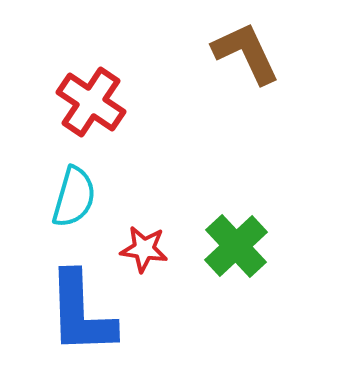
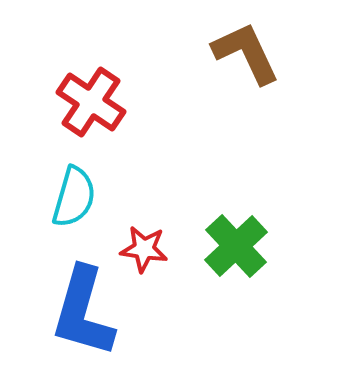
blue L-shape: moved 2 px right, 1 px up; rotated 18 degrees clockwise
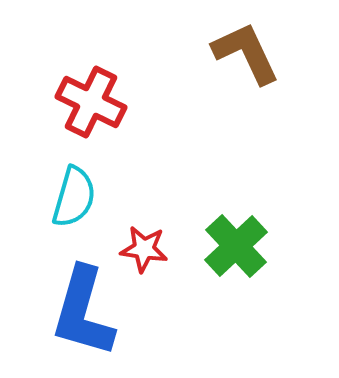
red cross: rotated 8 degrees counterclockwise
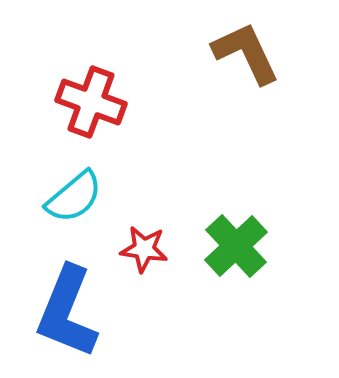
red cross: rotated 6 degrees counterclockwise
cyan semicircle: rotated 34 degrees clockwise
blue L-shape: moved 16 px left; rotated 6 degrees clockwise
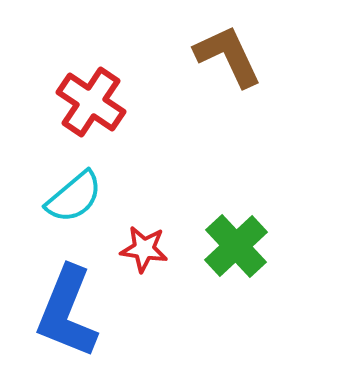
brown L-shape: moved 18 px left, 3 px down
red cross: rotated 14 degrees clockwise
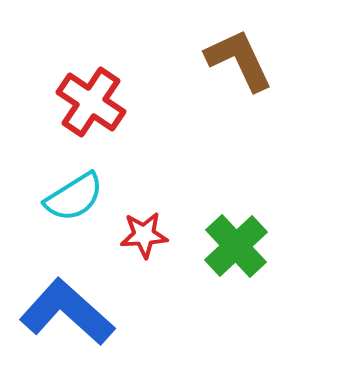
brown L-shape: moved 11 px right, 4 px down
cyan semicircle: rotated 8 degrees clockwise
red star: moved 14 px up; rotated 12 degrees counterclockwise
blue L-shape: rotated 110 degrees clockwise
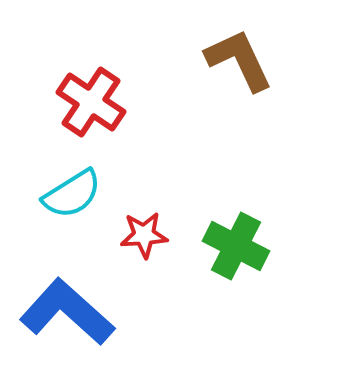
cyan semicircle: moved 2 px left, 3 px up
green cross: rotated 20 degrees counterclockwise
